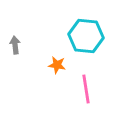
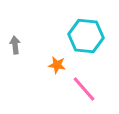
pink line: moved 2 px left; rotated 32 degrees counterclockwise
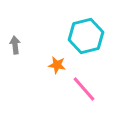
cyan hexagon: rotated 20 degrees counterclockwise
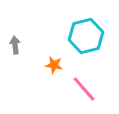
orange star: moved 3 px left
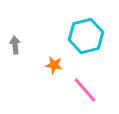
pink line: moved 1 px right, 1 px down
